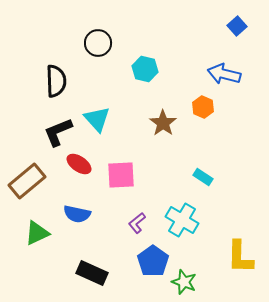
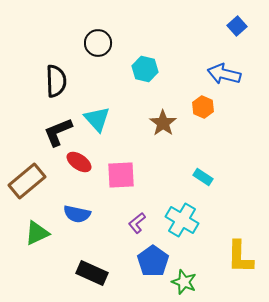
red ellipse: moved 2 px up
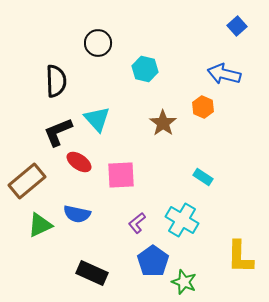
green triangle: moved 3 px right, 8 px up
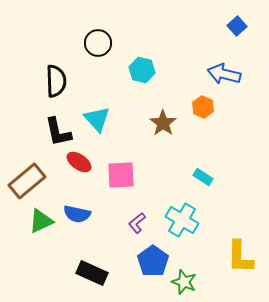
cyan hexagon: moved 3 px left, 1 px down
black L-shape: rotated 80 degrees counterclockwise
green triangle: moved 1 px right, 4 px up
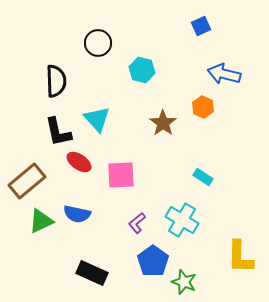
blue square: moved 36 px left; rotated 18 degrees clockwise
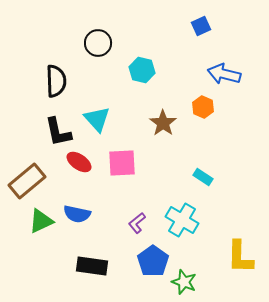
pink square: moved 1 px right, 12 px up
black rectangle: moved 7 px up; rotated 16 degrees counterclockwise
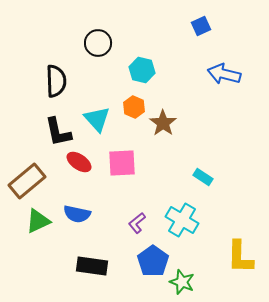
orange hexagon: moved 69 px left
green triangle: moved 3 px left
green star: moved 2 px left
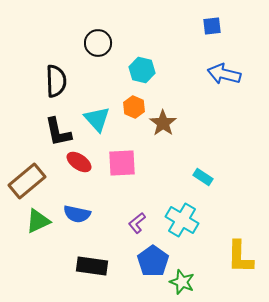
blue square: moved 11 px right; rotated 18 degrees clockwise
